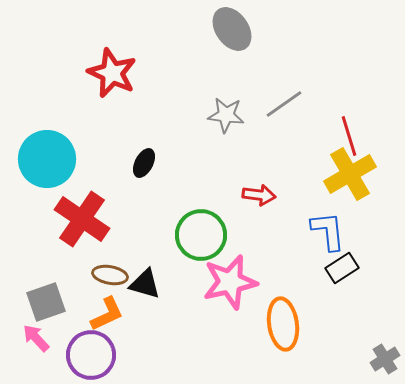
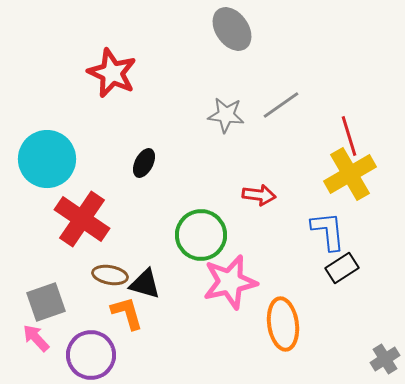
gray line: moved 3 px left, 1 px down
orange L-shape: moved 20 px right, 1 px up; rotated 81 degrees counterclockwise
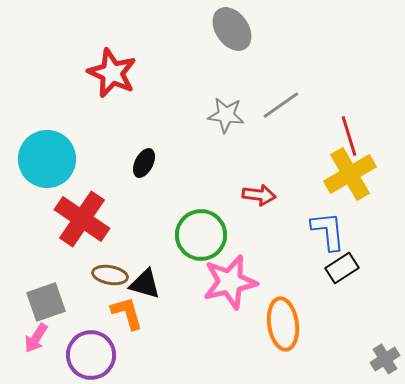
pink arrow: rotated 104 degrees counterclockwise
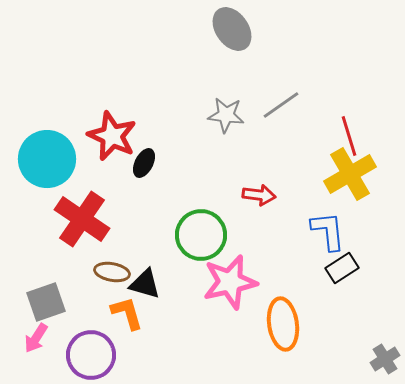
red star: moved 63 px down
brown ellipse: moved 2 px right, 3 px up
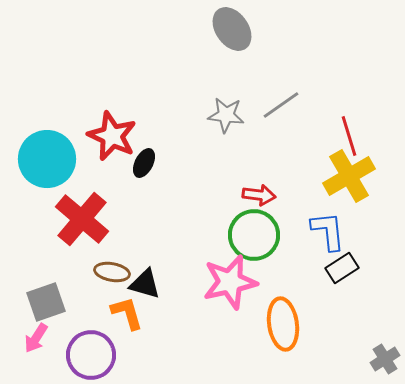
yellow cross: moved 1 px left, 2 px down
red cross: rotated 6 degrees clockwise
green circle: moved 53 px right
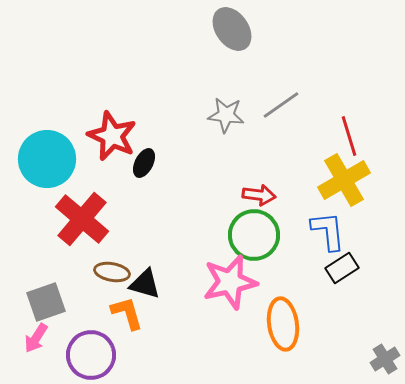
yellow cross: moved 5 px left, 4 px down
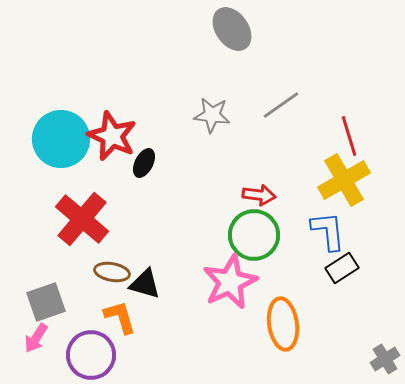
gray star: moved 14 px left
cyan circle: moved 14 px right, 20 px up
pink star: rotated 12 degrees counterclockwise
orange L-shape: moved 7 px left, 4 px down
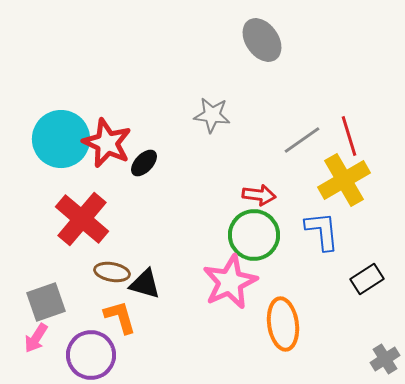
gray ellipse: moved 30 px right, 11 px down
gray line: moved 21 px right, 35 px down
red star: moved 5 px left, 7 px down
black ellipse: rotated 16 degrees clockwise
blue L-shape: moved 6 px left
black rectangle: moved 25 px right, 11 px down
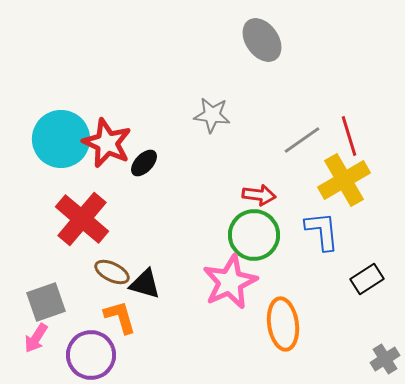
brown ellipse: rotated 16 degrees clockwise
